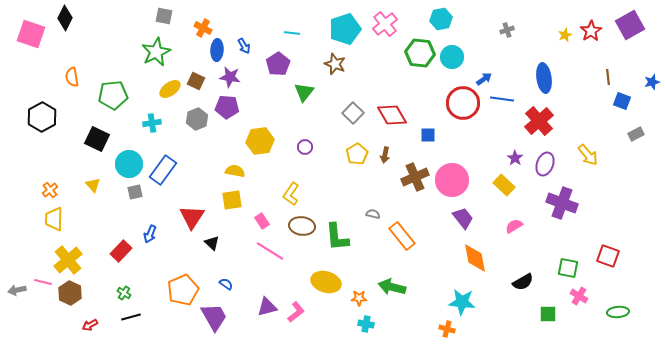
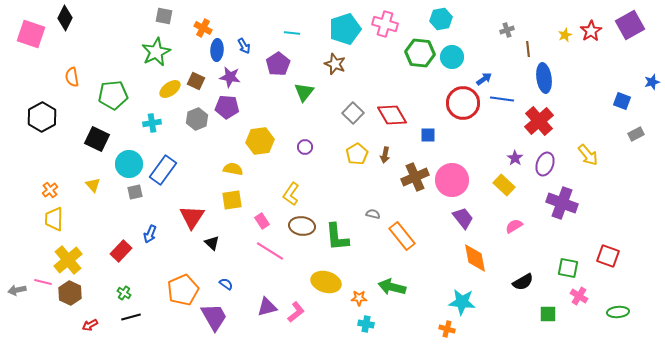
pink cross at (385, 24): rotated 35 degrees counterclockwise
brown line at (608, 77): moved 80 px left, 28 px up
yellow semicircle at (235, 171): moved 2 px left, 2 px up
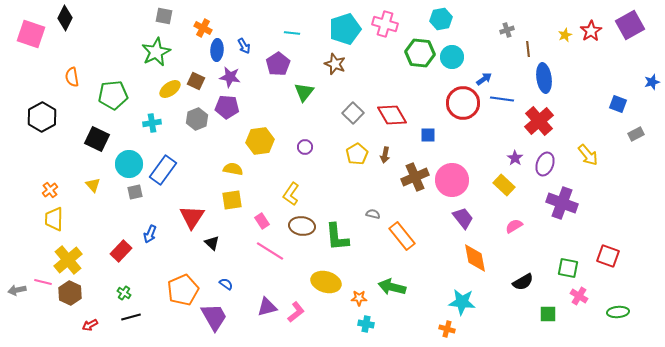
blue square at (622, 101): moved 4 px left, 3 px down
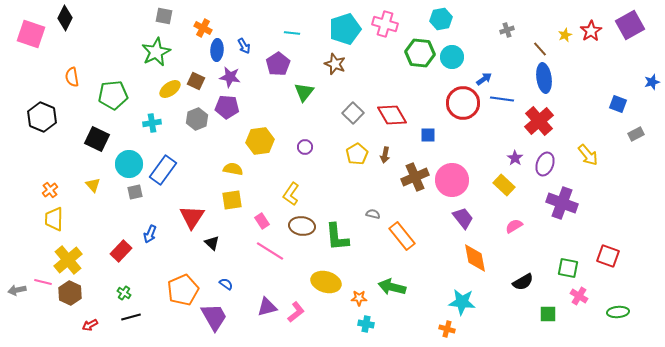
brown line at (528, 49): moved 12 px right; rotated 35 degrees counterclockwise
black hexagon at (42, 117): rotated 8 degrees counterclockwise
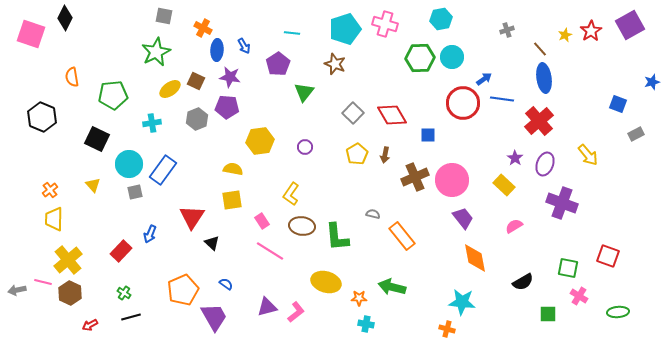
green hexagon at (420, 53): moved 5 px down; rotated 8 degrees counterclockwise
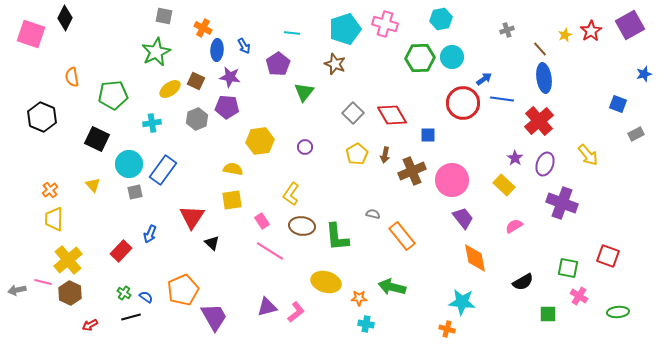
blue star at (652, 82): moved 8 px left, 8 px up
brown cross at (415, 177): moved 3 px left, 6 px up
blue semicircle at (226, 284): moved 80 px left, 13 px down
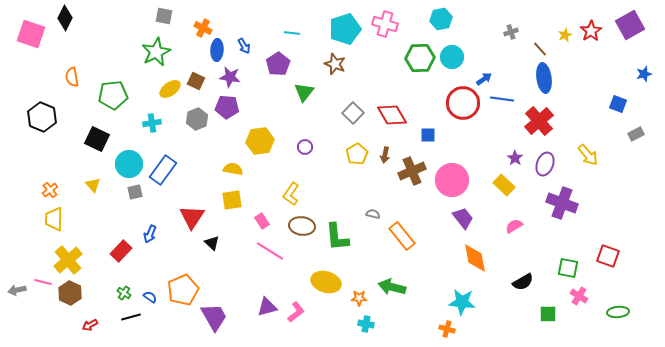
gray cross at (507, 30): moved 4 px right, 2 px down
blue semicircle at (146, 297): moved 4 px right
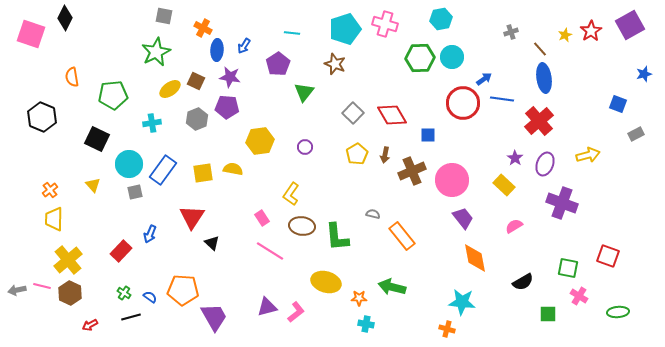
blue arrow at (244, 46): rotated 63 degrees clockwise
yellow arrow at (588, 155): rotated 65 degrees counterclockwise
yellow square at (232, 200): moved 29 px left, 27 px up
pink rectangle at (262, 221): moved 3 px up
pink line at (43, 282): moved 1 px left, 4 px down
orange pentagon at (183, 290): rotated 28 degrees clockwise
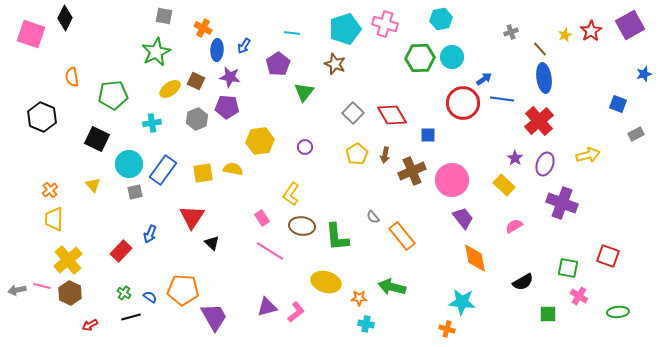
gray semicircle at (373, 214): moved 3 px down; rotated 144 degrees counterclockwise
